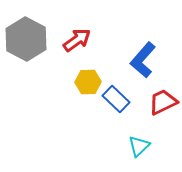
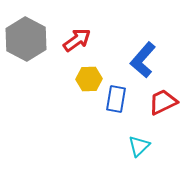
yellow hexagon: moved 1 px right, 3 px up
blue rectangle: rotated 56 degrees clockwise
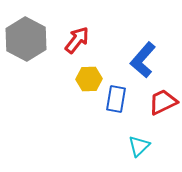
red arrow: rotated 16 degrees counterclockwise
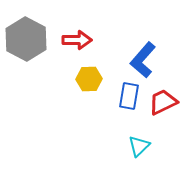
red arrow: rotated 52 degrees clockwise
blue rectangle: moved 13 px right, 3 px up
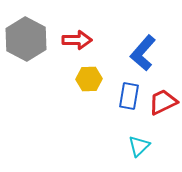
blue L-shape: moved 7 px up
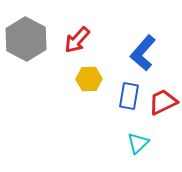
red arrow: rotated 132 degrees clockwise
cyan triangle: moved 1 px left, 3 px up
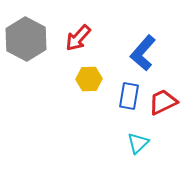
red arrow: moved 1 px right, 2 px up
